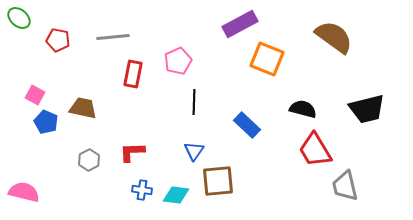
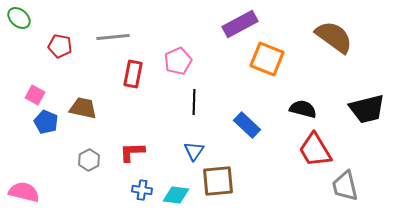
red pentagon: moved 2 px right, 6 px down
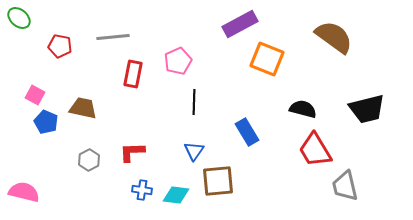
blue rectangle: moved 7 px down; rotated 16 degrees clockwise
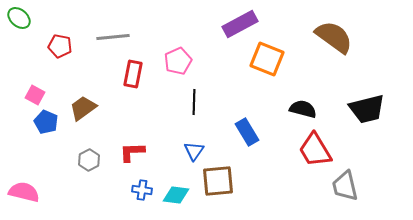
brown trapezoid: rotated 48 degrees counterclockwise
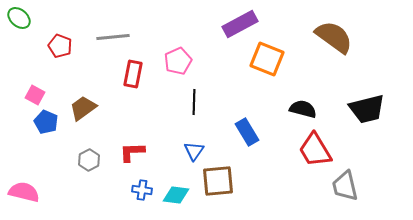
red pentagon: rotated 10 degrees clockwise
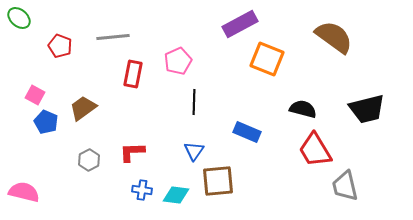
blue rectangle: rotated 36 degrees counterclockwise
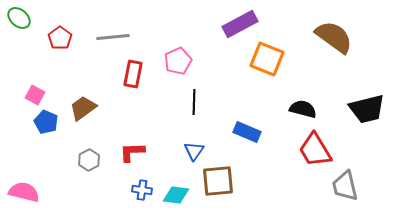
red pentagon: moved 8 px up; rotated 15 degrees clockwise
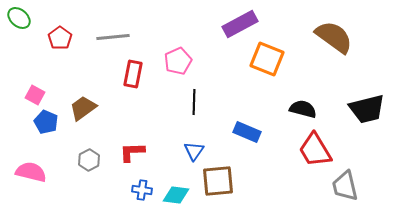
pink semicircle: moved 7 px right, 20 px up
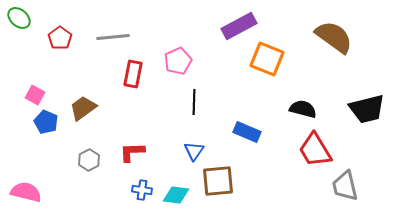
purple rectangle: moved 1 px left, 2 px down
pink semicircle: moved 5 px left, 20 px down
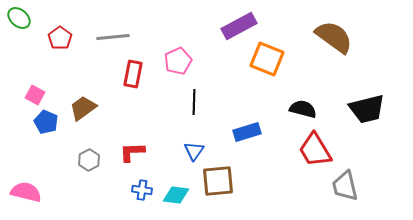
blue rectangle: rotated 40 degrees counterclockwise
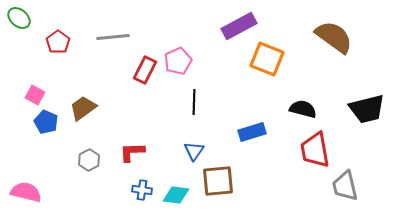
red pentagon: moved 2 px left, 4 px down
red rectangle: moved 12 px right, 4 px up; rotated 16 degrees clockwise
blue rectangle: moved 5 px right
red trapezoid: rotated 21 degrees clockwise
